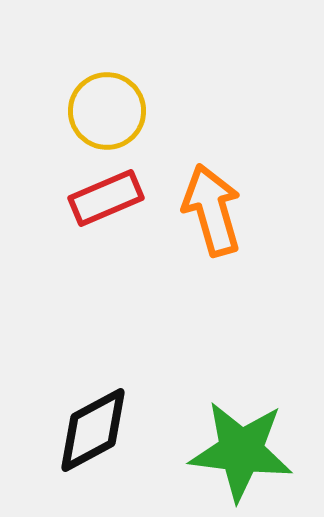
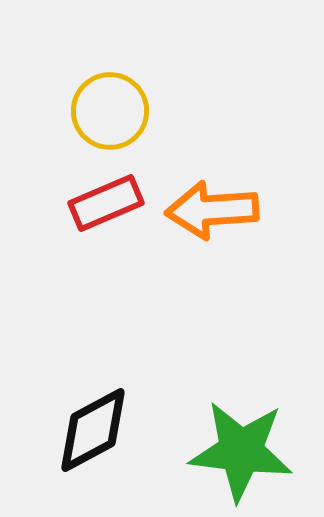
yellow circle: moved 3 px right
red rectangle: moved 5 px down
orange arrow: rotated 78 degrees counterclockwise
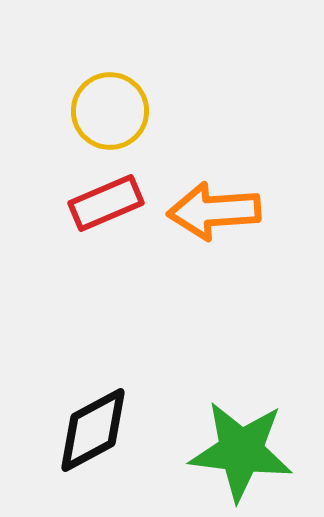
orange arrow: moved 2 px right, 1 px down
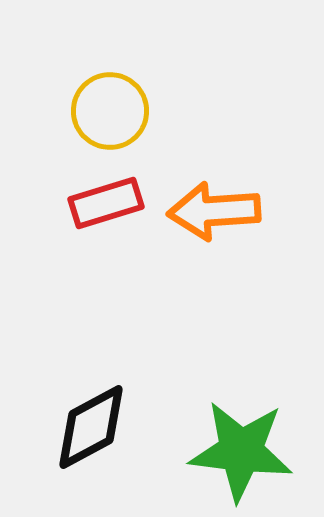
red rectangle: rotated 6 degrees clockwise
black diamond: moved 2 px left, 3 px up
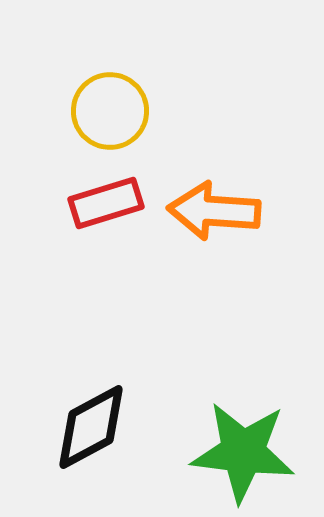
orange arrow: rotated 8 degrees clockwise
green star: moved 2 px right, 1 px down
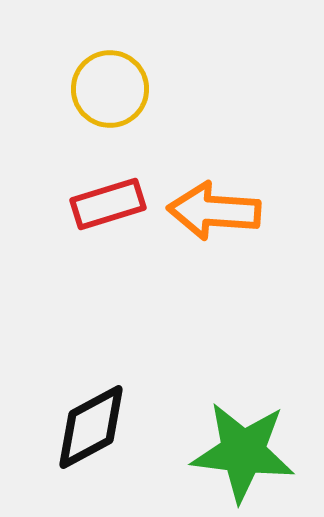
yellow circle: moved 22 px up
red rectangle: moved 2 px right, 1 px down
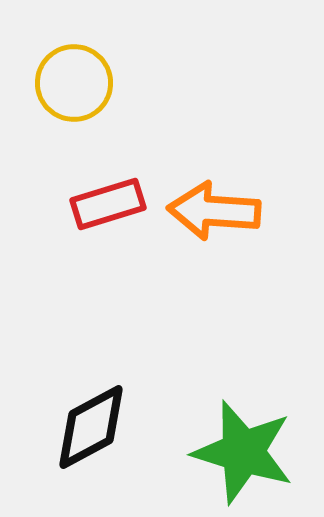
yellow circle: moved 36 px left, 6 px up
green star: rotated 10 degrees clockwise
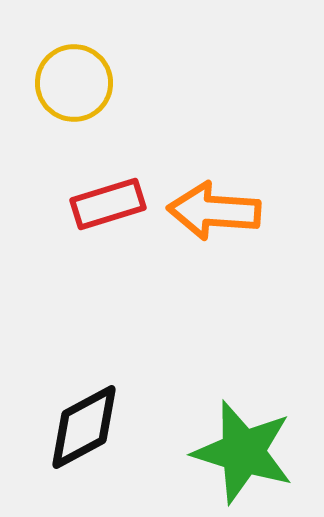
black diamond: moved 7 px left
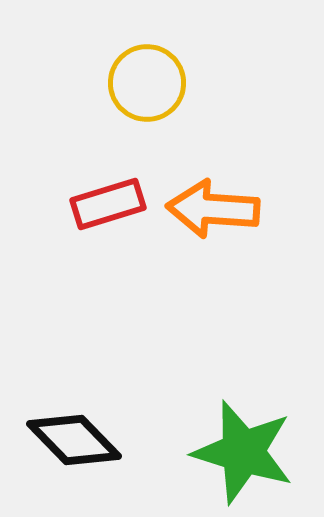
yellow circle: moved 73 px right
orange arrow: moved 1 px left, 2 px up
black diamond: moved 10 px left, 13 px down; rotated 74 degrees clockwise
